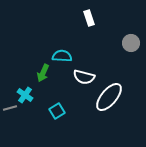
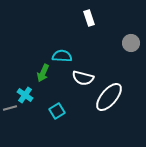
white semicircle: moved 1 px left, 1 px down
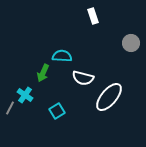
white rectangle: moved 4 px right, 2 px up
gray line: rotated 48 degrees counterclockwise
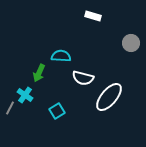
white rectangle: rotated 56 degrees counterclockwise
cyan semicircle: moved 1 px left
green arrow: moved 4 px left
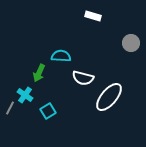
cyan square: moved 9 px left
